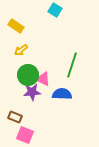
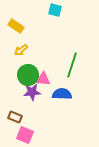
cyan square: rotated 16 degrees counterclockwise
pink triangle: rotated 21 degrees counterclockwise
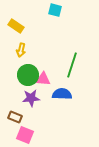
yellow arrow: rotated 40 degrees counterclockwise
purple star: moved 1 px left, 6 px down
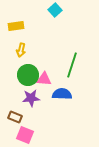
cyan square: rotated 32 degrees clockwise
yellow rectangle: rotated 42 degrees counterclockwise
pink triangle: moved 1 px right
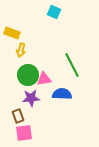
cyan square: moved 1 px left, 2 px down; rotated 24 degrees counterclockwise
yellow rectangle: moved 4 px left, 7 px down; rotated 28 degrees clockwise
green line: rotated 45 degrees counterclockwise
pink triangle: rotated 14 degrees counterclockwise
brown rectangle: moved 3 px right, 1 px up; rotated 48 degrees clockwise
pink square: moved 1 px left, 2 px up; rotated 30 degrees counterclockwise
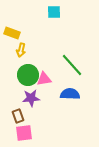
cyan square: rotated 24 degrees counterclockwise
green line: rotated 15 degrees counterclockwise
blue semicircle: moved 8 px right
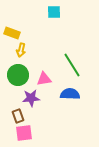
green line: rotated 10 degrees clockwise
green circle: moved 10 px left
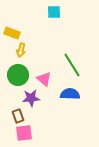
pink triangle: rotated 49 degrees clockwise
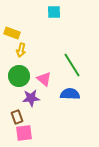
green circle: moved 1 px right, 1 px down
brown rectangle: moved 1 px left, 1 px down
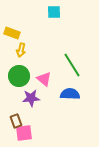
brown rectangle: moved 1 px left, 4 px down
